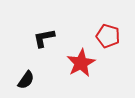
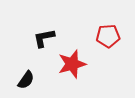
red pentagon: rotated 20 degrees counterclockwise
red star: moved 9 px left, 1 px down; rotated 12 degrees clockwise
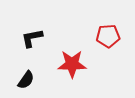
black L-shape: moved 12 px left
red star: rotated 16 degrees clockwise
